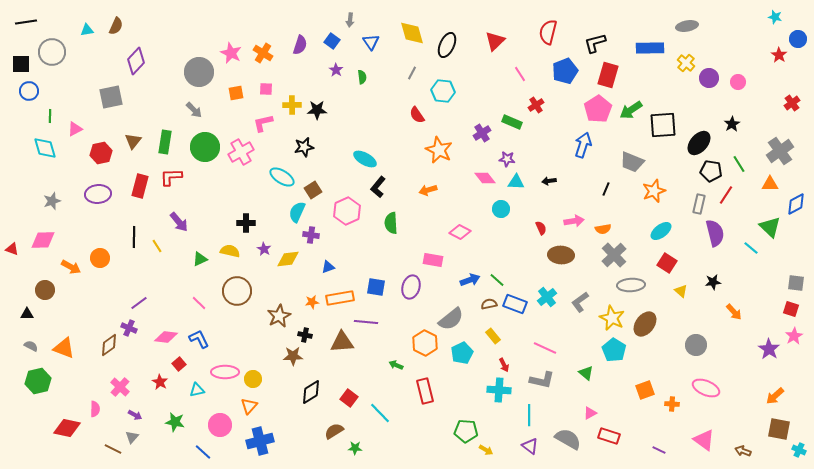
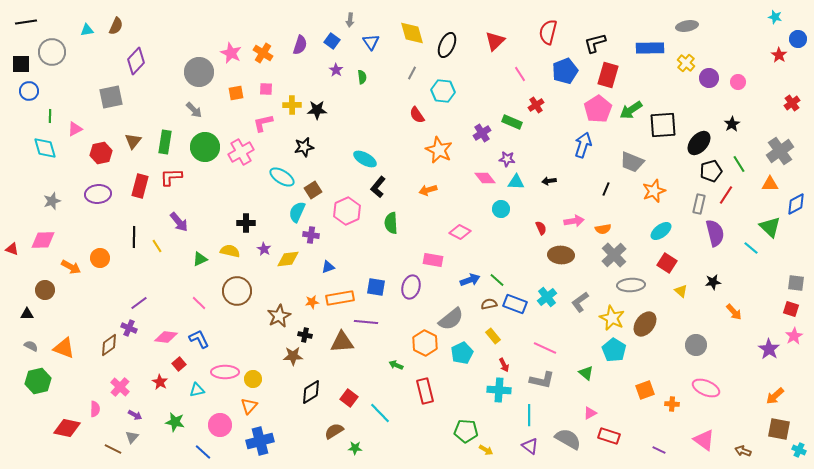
black pentagon at (711, 171): rotated 25 degrees counterclockwise
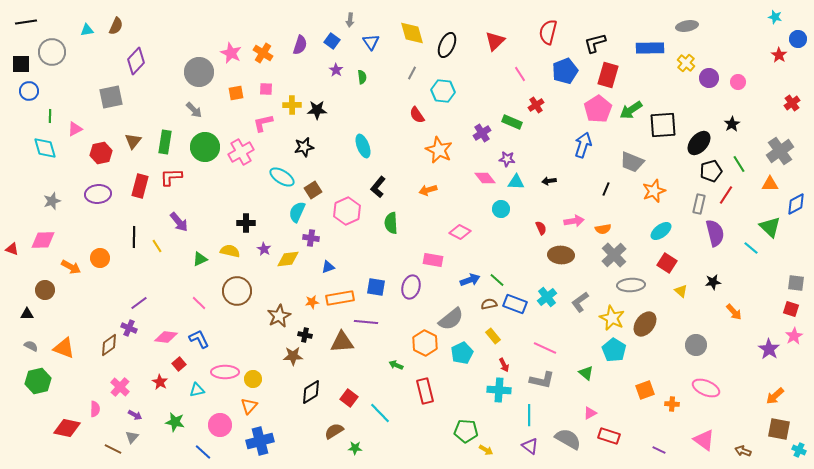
cyan ellipse at (365, 159): moved 2 px left, 13 px up; rotated 40 degrees clockwise
purple cross at (311, 235): moved 3 px down
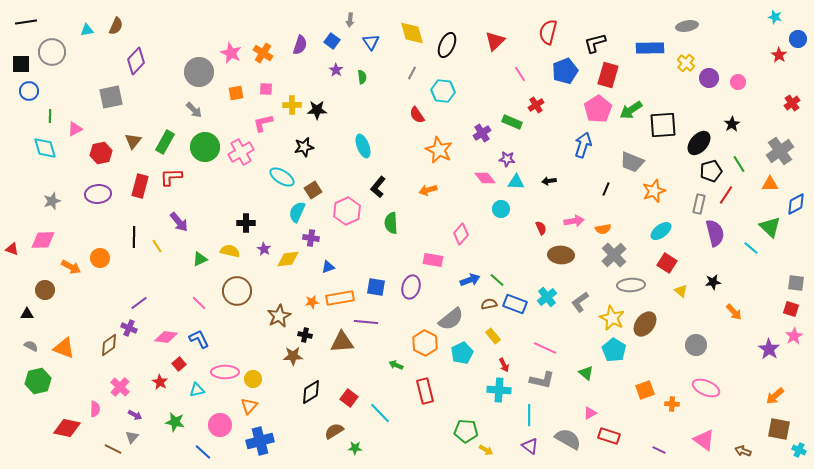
green rectangle at (165, 142): rotated 20 degrees clockwise
pink diamond at (460, 232): moved 1 px right, 2 px down; rotated 75 degrees counterclockwise
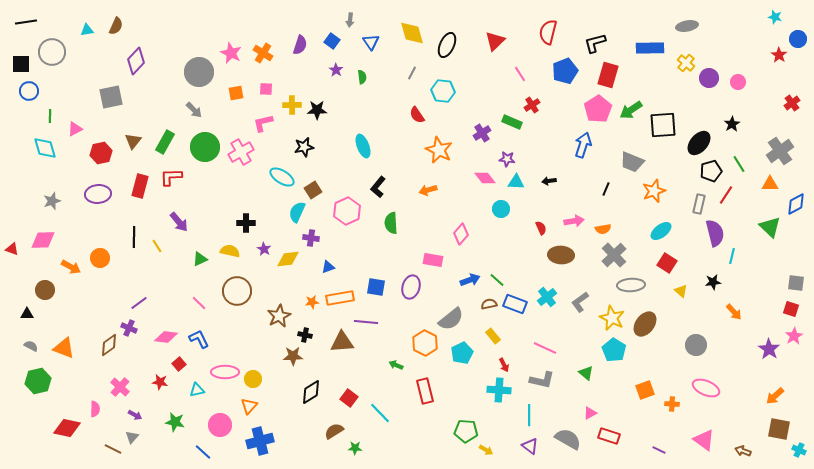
red cross at (536, 105): moved 4 px left
cyan line at (751, 248): moved 19 px left, 8 px down; rotated 63 degrees clockwise
red star at (160, 382): rotated 21 degrees counterclockwise
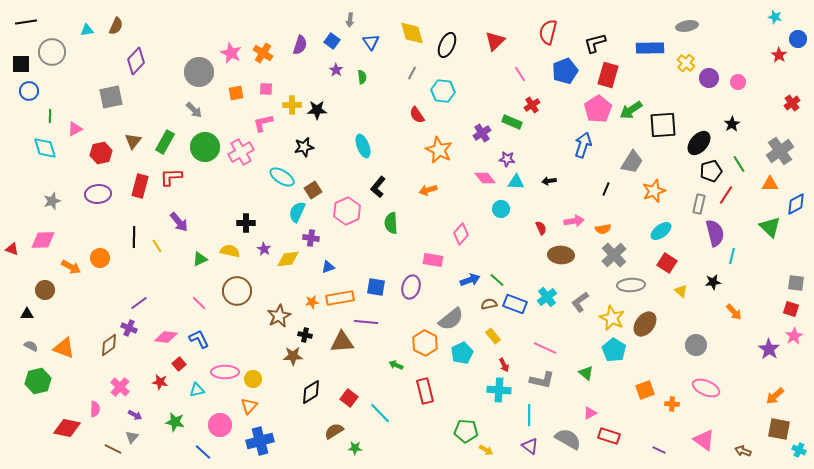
gray trapezoid at (632, 162): rotated 80 degrees counterclockwise
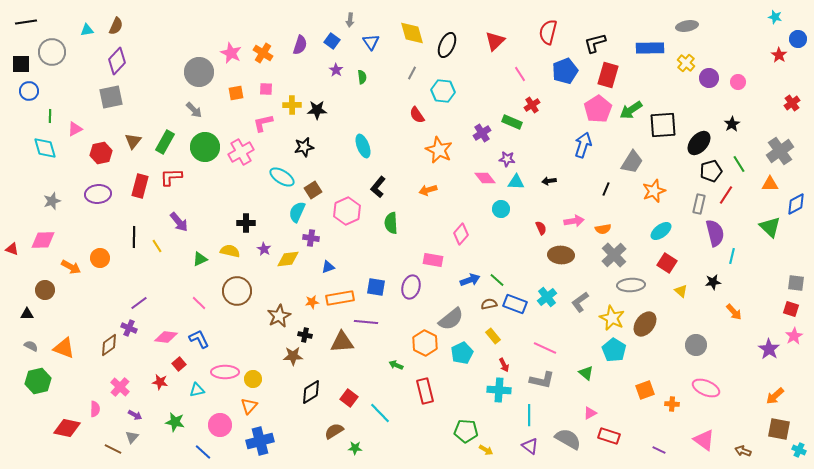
purple diamond at (136, 61): moved 19 px left
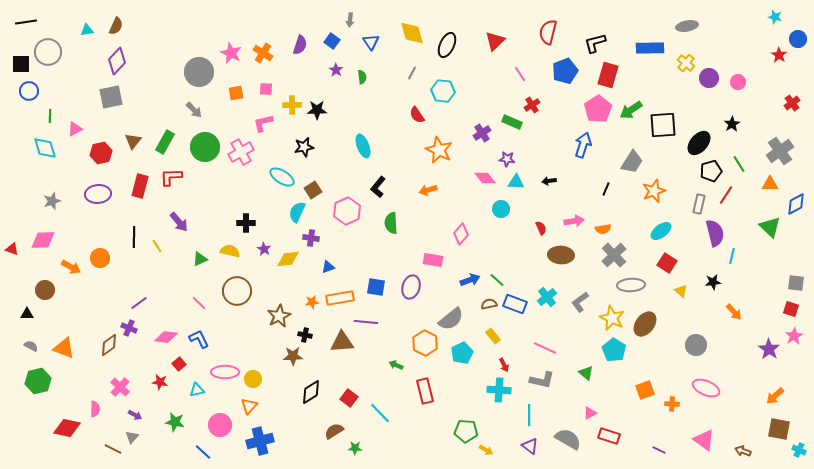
gray circle at (52, 52): moved 4 px left
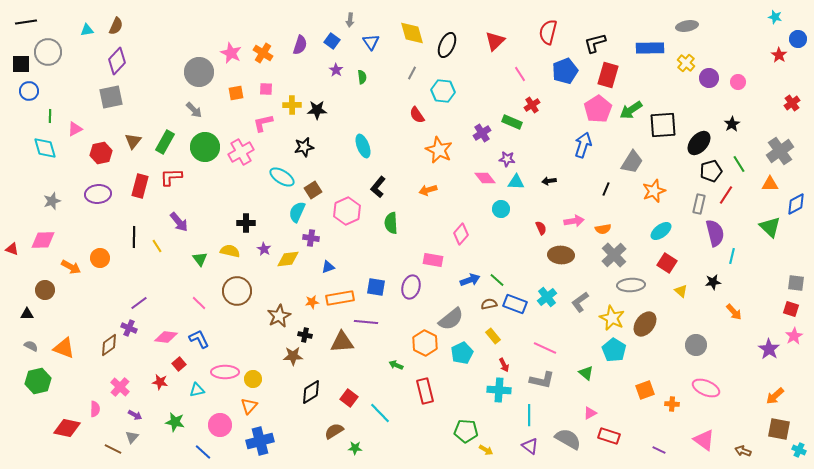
green triangle at (200, 259): rotated 42 degrees counterclockwise
